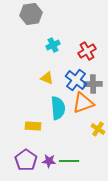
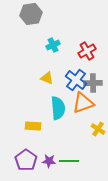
gray cross: moved 1 px up
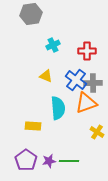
red cross: rotated 30 degrees clockwise
yellow triangle: moved 1 px left, 2 px up
orange triangle: moved 3 px right
yellow cross: moved 1 px left, 3 px down
purple star: rotated 16 degrees counterclockwise
